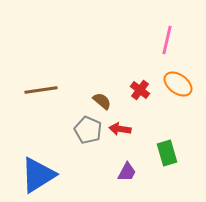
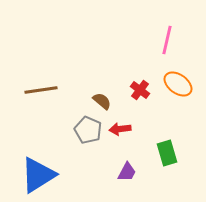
red arrow: rotated 15 degrees counterclockwise
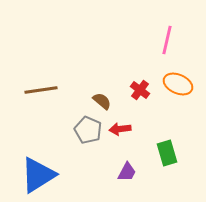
orange ellipse: rotated 12 degrees counterclockwise
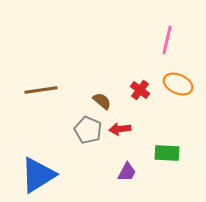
green rectangle: rotated 70 degrees counterclockwise
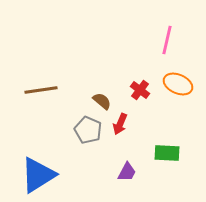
red arrow: moved 5 px up; rotated 60 degrees counterclockwise
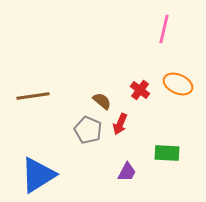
pink line: moved 3 px left, 11 px up
brown line: moved 8 px left, 6 px down
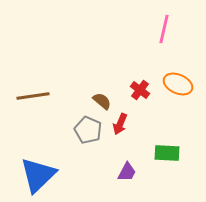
blue triangle: rotated 12 degrees counterclockwise
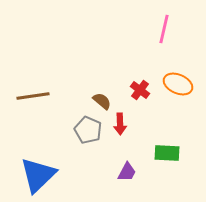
red arrow: rotated 25 degrees counterclockwise
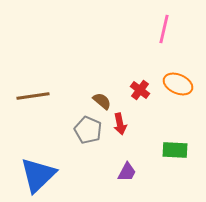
red arrow: rotated 10 degrees counterclockwise
green rectangle: moved 8 px right, 3 px up
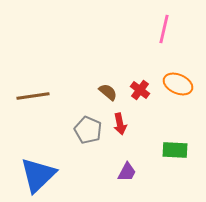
brown semicircle: moved 6 px right, 9 px up
